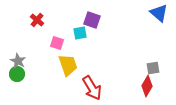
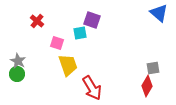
red cross: moved 1 px down
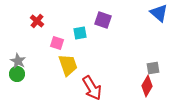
purple square: moved 11 px right
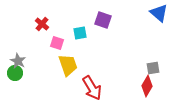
red cross: moved 5 px right, 3 px down
green circle: moved 2 px left, 1 px up
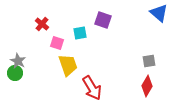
gray square: moved 4 px left, 7 px up
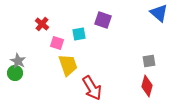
cyan square: moved 1 px left, 1 px down
red diamond: rotated 15 degrees counterclockwise
